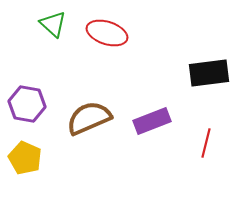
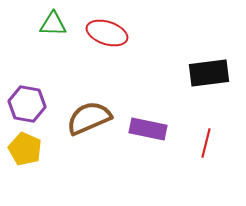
green triangle: rotated 40 degrees counterclockwise
purple rectangle: moved 4 px left, 8 px down; rotated 33 degrees clockwise
yellow pentagon: moved 9 px up
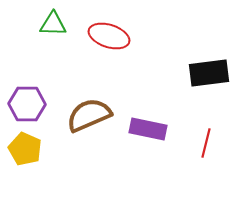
red ellipse: moved 2 px right, 3 px down
purple hexagon: rotated 9 degrees counterclockwise
brown semicircle: moved 3 px up
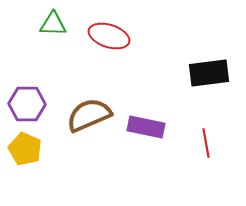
purple rectangle: moved 2 px left, 2 px up
red line: rotated 24 degrees counterclockwise
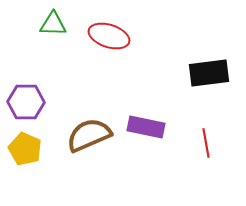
purple hexagon: moved 1 px left, 2 px up
brown semicircle: moved 20 px down
